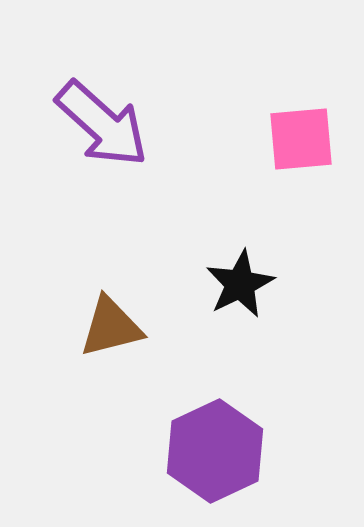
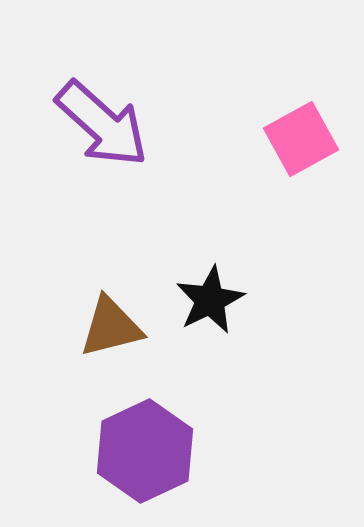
pink square: rotated 24 degrees counterclockwise
black star: moved 30 px left, 16 px down
purple hexagon: moved 70 px left
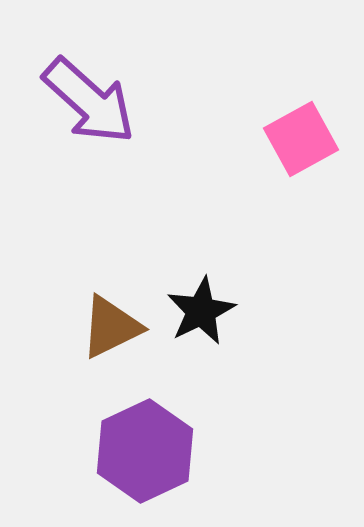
purple arrow: moved 13 px left, 23 px up
black star: moved 9 px left, 11 px down
brown triangle: rotated 12 degrees counterclockwise
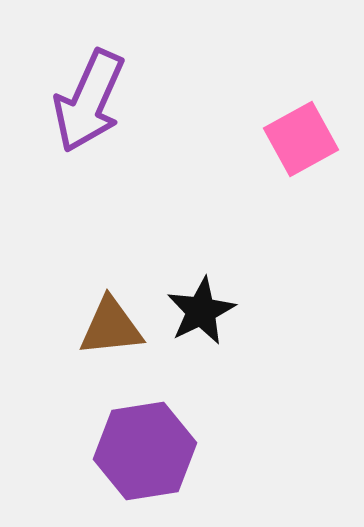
purple arrow: rotated 72 degrees clockwise
brown triangle: rotated 20 degrees clockwise
purple hexagon: rotated 16 degrees clockwise
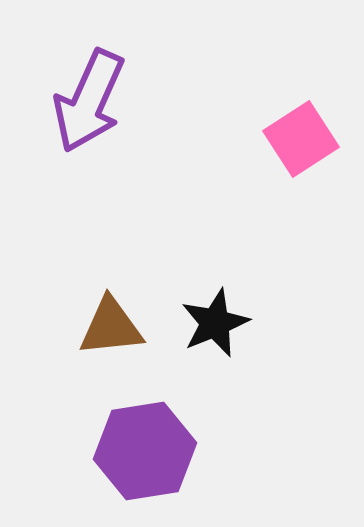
pink square: rotated 4 degrees counterclockwise
black star: moved 14 px right, 12 px down; rotated 4 degrees clockwise
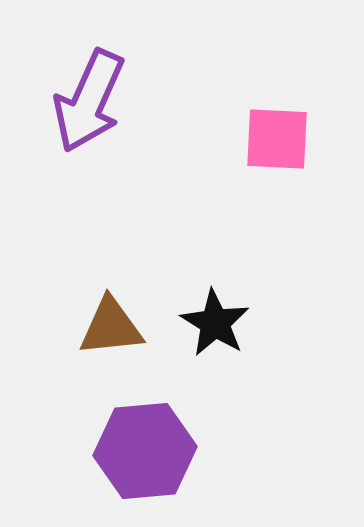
pink square: moved 24 px left; rotated 36 degrees clockwise
black star: rotated 18 degrees counterclockwise
purple hexagon: rotated 4 degrees clockwise
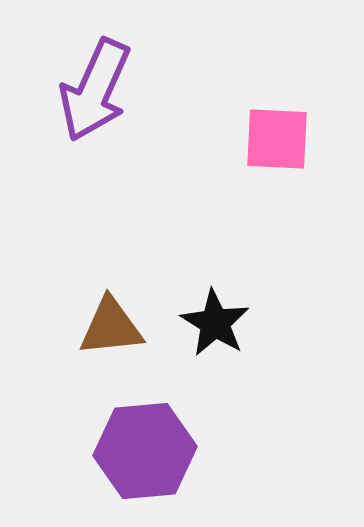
purple arrow: moved 6 px right, 11 px up
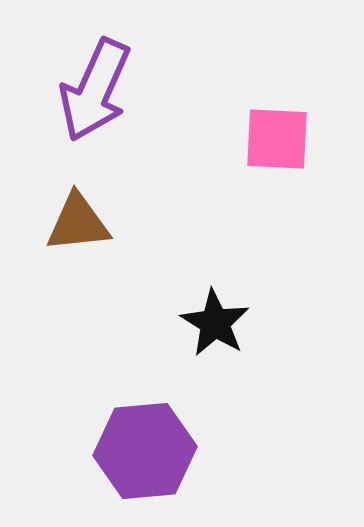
brown triangle: moved 33 px left, 104 px up
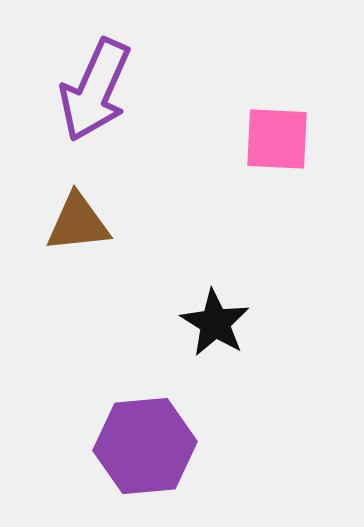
purple hexagon: moved 5 px up
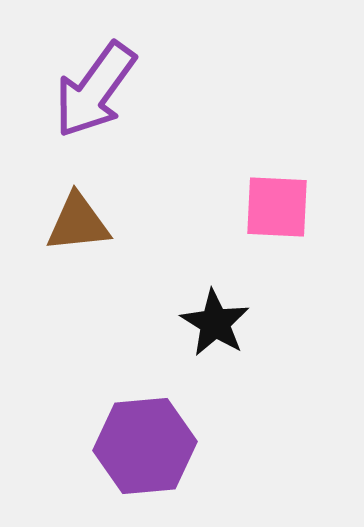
purple arrow: rotated 12 degrees clockwise
pink square: moved 68 px down
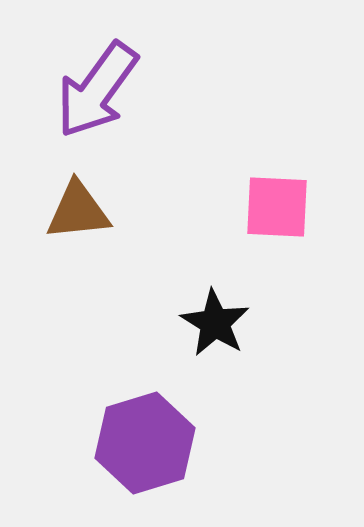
purple arrow: moved 2 px right
brown triangle: moved 12 px up
purple hexagon: moved 3 px up; rotated 12 degrees counterclockwise
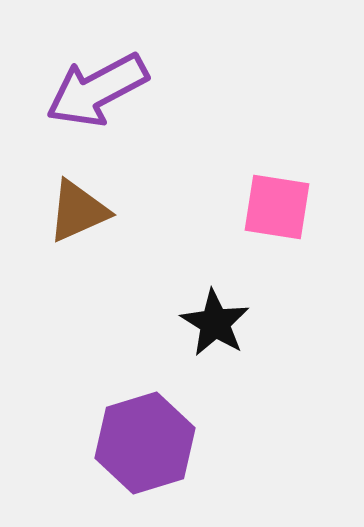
purple arrow: rotated 26 degrees clockwise
pink square: rotated 6 degrees clockwise
brown triangle: rotated 18 degrees counterclockwise
